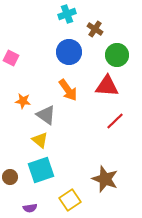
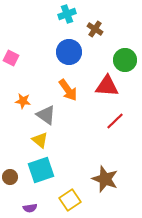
green circle: moved 8 px right, 5 px down
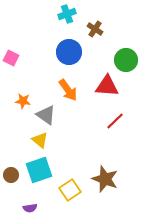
green circle: moved 1 px right
cyan square: moved 2 px left
brown circle: moved 1 px right, 2 px up
yellow square: moved 10 px up
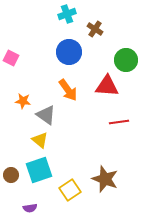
red line: moved 4 px right, 1 px down; rotated 36 degrees clockwise
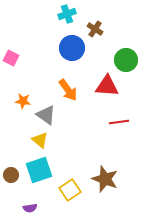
blue circle: moved 3 px right, 4 px up
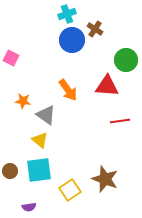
blue circle: moved 8 px up
red line: moved 1 px right, 1 px up
cyan square: rotated 12 degrees clockwise
brown circle: moved 1 px left, 4 px up
purple semicircle: moved 1 px left, 1 px up
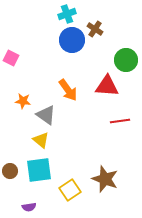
yellow triangle: moved 1 px right
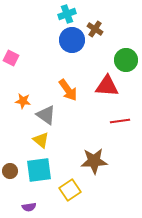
brown star: moved 11 px left, 18 px up; rotated 24 degrees counterclockwise
